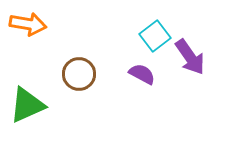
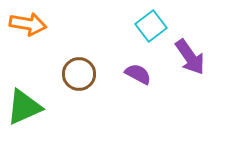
cyan square: moved 4 px left, 10 px up
purple semicircle: moved 4 px left
green triangle: moved 3 px left, 2 px down
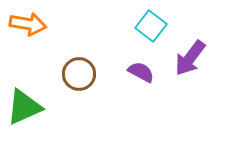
cyan square: rotated 16 degrees counterclockwise
purple arrow: moved 1 px down; rotated 72 degrees clockwise
purple semicircle: moved 3 px right, 2 px up
